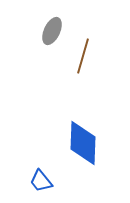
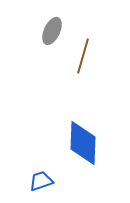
blue trapezoid: rotated 110 degrees clockwise
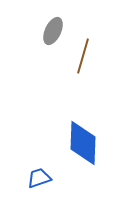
gray ellipse: moved 1 px right
blue trapezoid: moved 2 px left, 3 px up
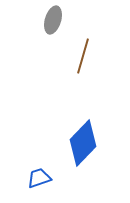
gray ellipse: moved 11 px up; rotated 8 degrees counterclockwise
blue diamond: rotated 42 degrees clockwise
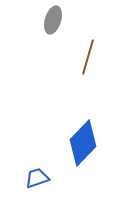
brown line: moved 5 px right, 1 px down
blue trapezoid: moved 2 px left
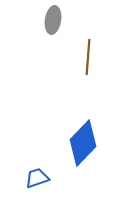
gray ellipse: rotated 8 degrees counterclockwise
brown line: rotated 12 degrees counterclockwise
